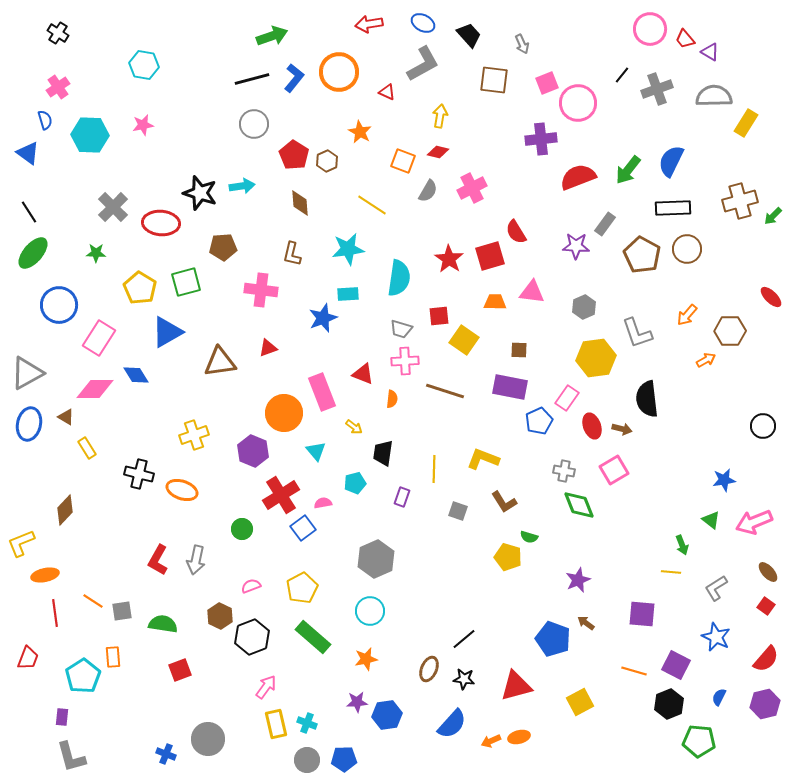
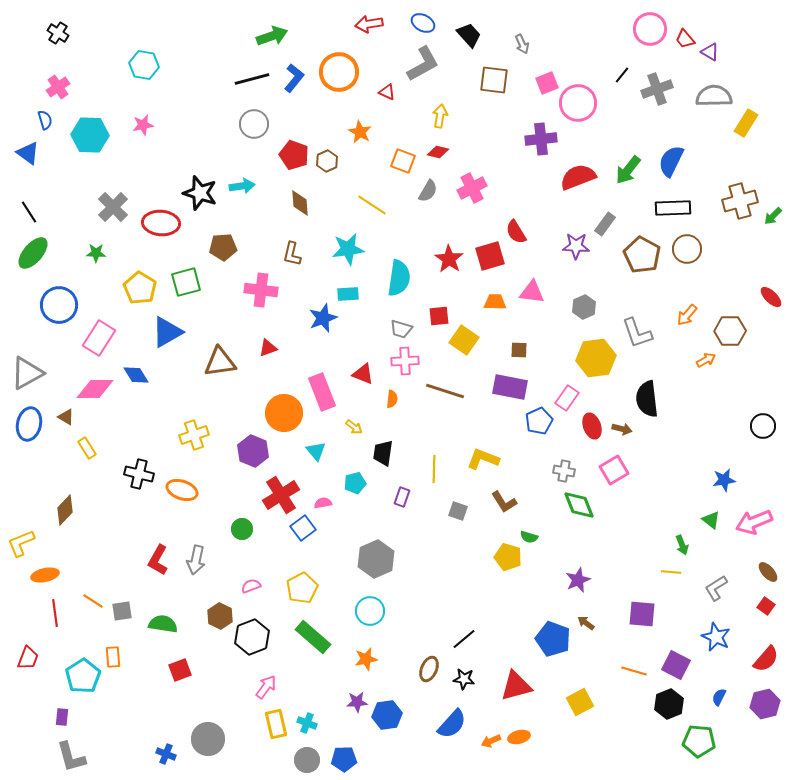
red pentagon at (294, 155): rotated 12 degrees counterclockwise
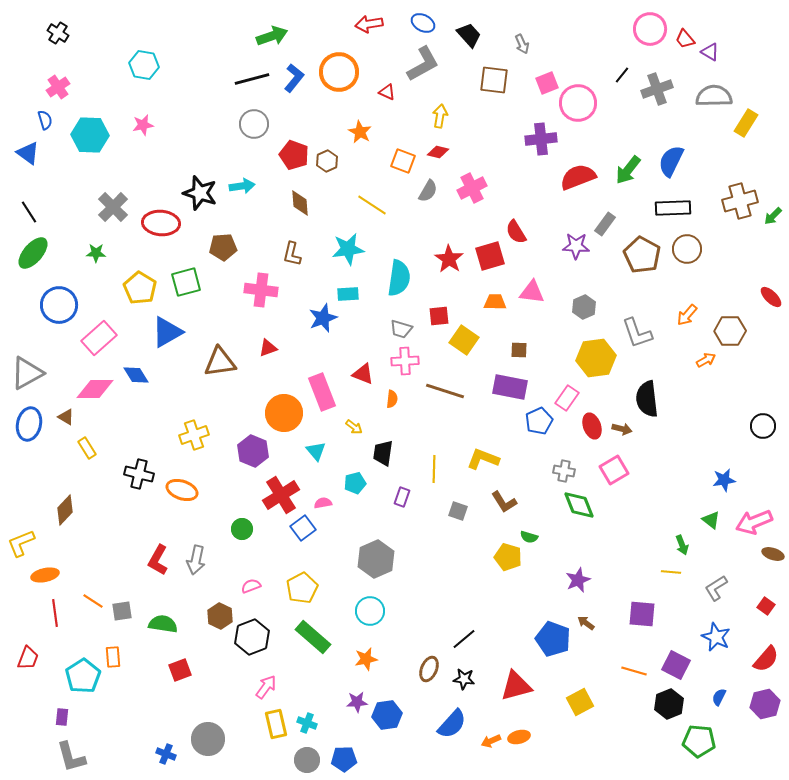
pink rectangle at (99, 338): rotated 16 degrees clockwise
brown ellipse at (768, 572): moved 5 px right, 18 px up; rotated 30 degrees counterclockwise
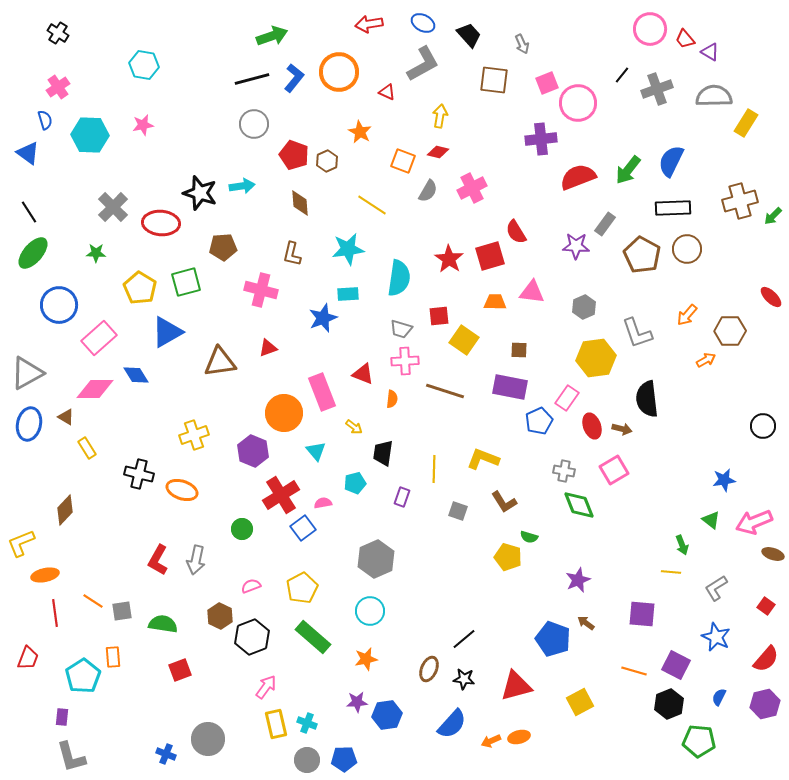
pink cross at (261, 290): rotated 8 degrees clockwise
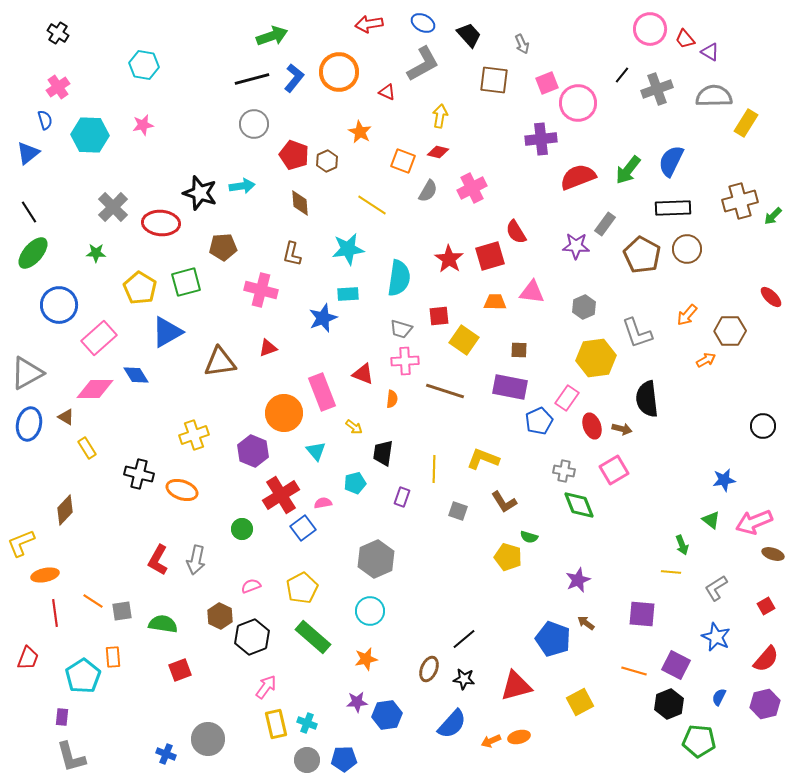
blue triangle at (28, 153): rotated 45 degrees clockwise
red square at (766, 606): rotated 24 degrees clockwise
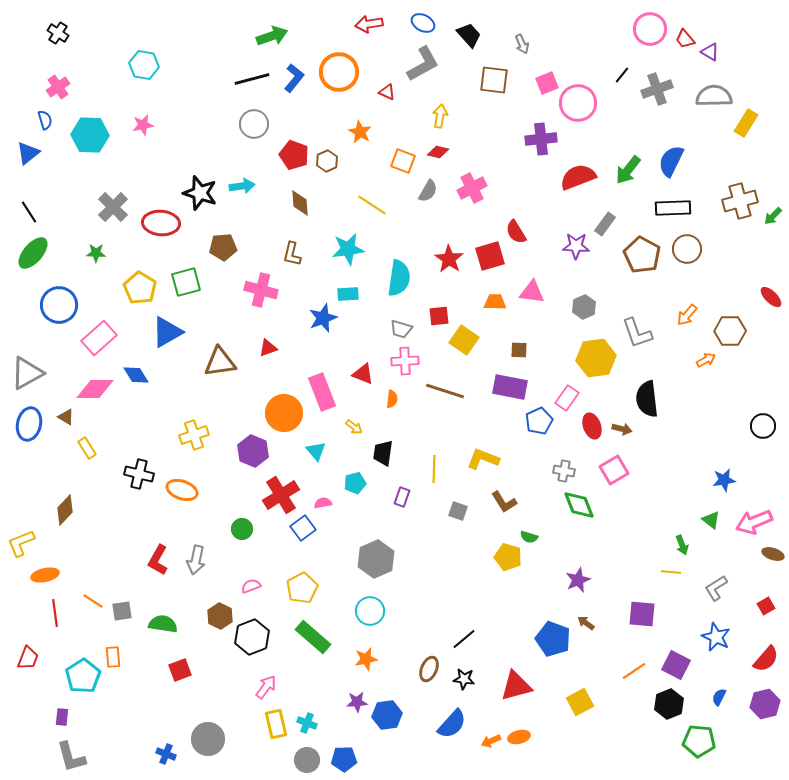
orange line at (634, 671): rotated 50 degrees counterclockwise
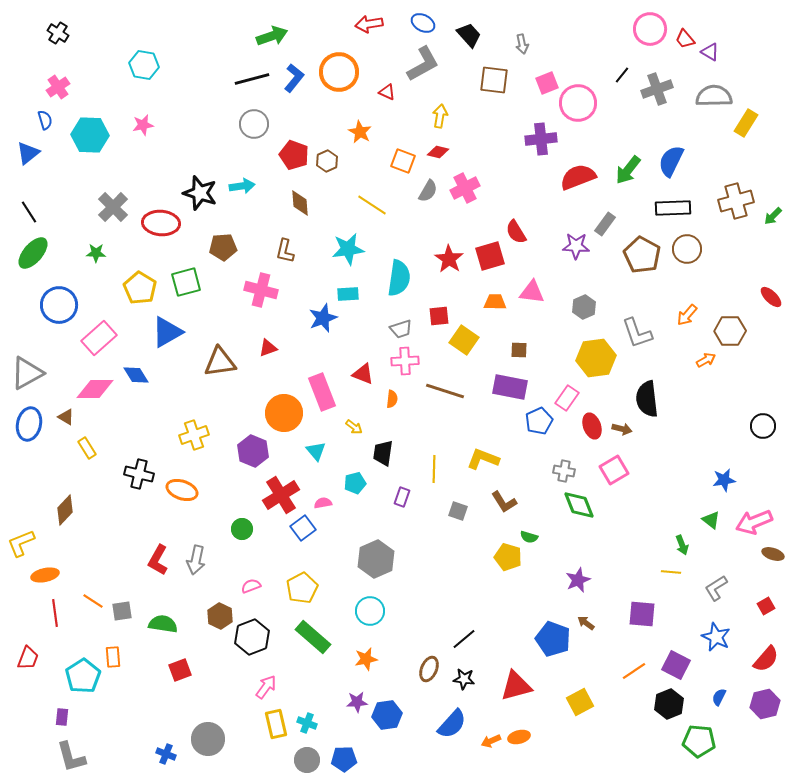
gray arrow at (522, 44): rotated 12 degrees clockwise
pink cross at (472, 188): moved 7 px left
brown cross at (740, 201): moved 4 px left
brown L-shape at (292, 254): moved 7 px left, 3 px up
gray trapezoid at (401, 329): rotated 35 degrees counterclockwise
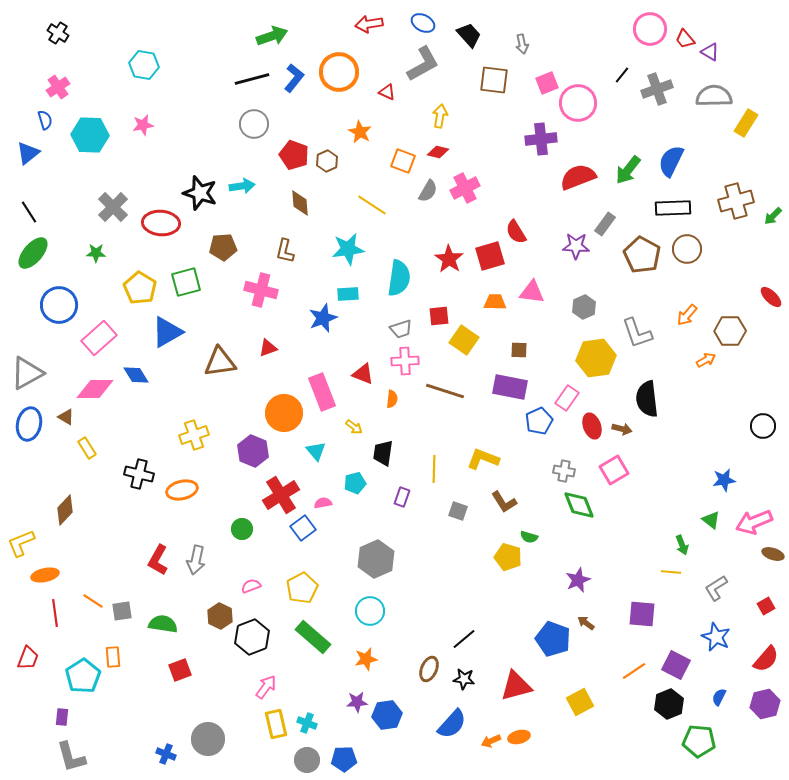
orange ellipse at (182, 490): rotated 32 degrees counterclockwise
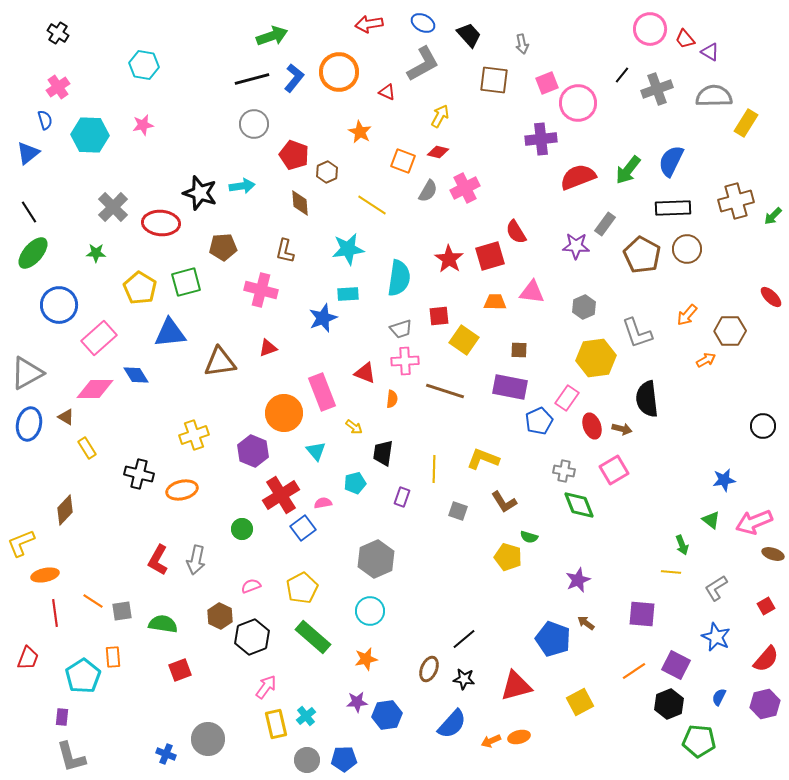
yellow arrow at (440, 116): rotated 20 degrees clockwise
brown hexagon at (327, 161): moved 11 px down
blue triangle at (167, 332): moved 3 px right, 1 px down; rotated 24 degrees clockwise
red triangle at (363, 374): moved 2 px right, 1 px up
cyan cross at (307, 723): moved 1 px left, 7 px up; rotated 30 degrees clockwise
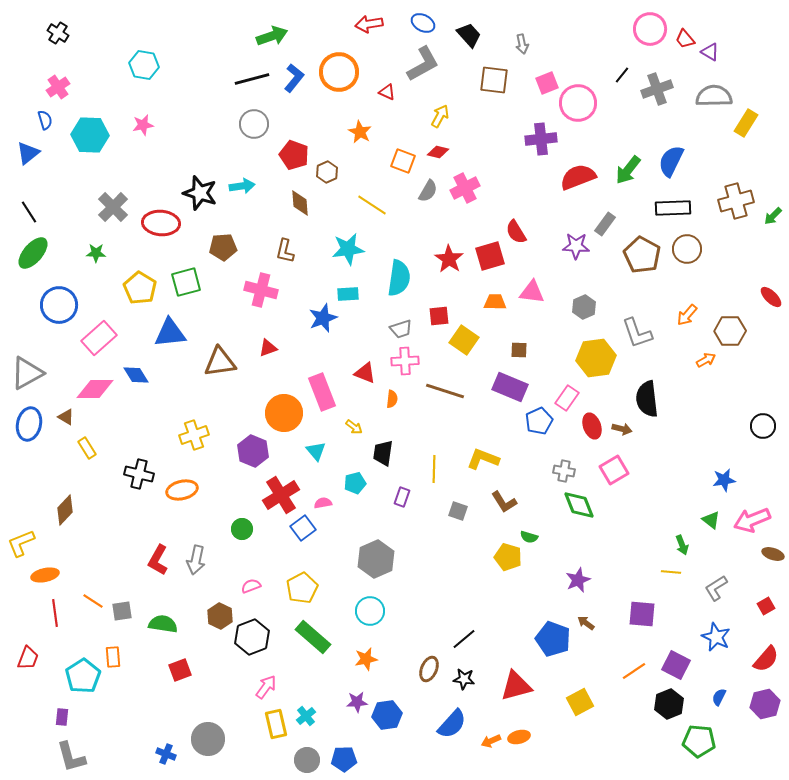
purple rectangle at (510, 387): rotated 12 degrees clockwise
pink arrow at (754, 522): moved 2 px left, 2 px up
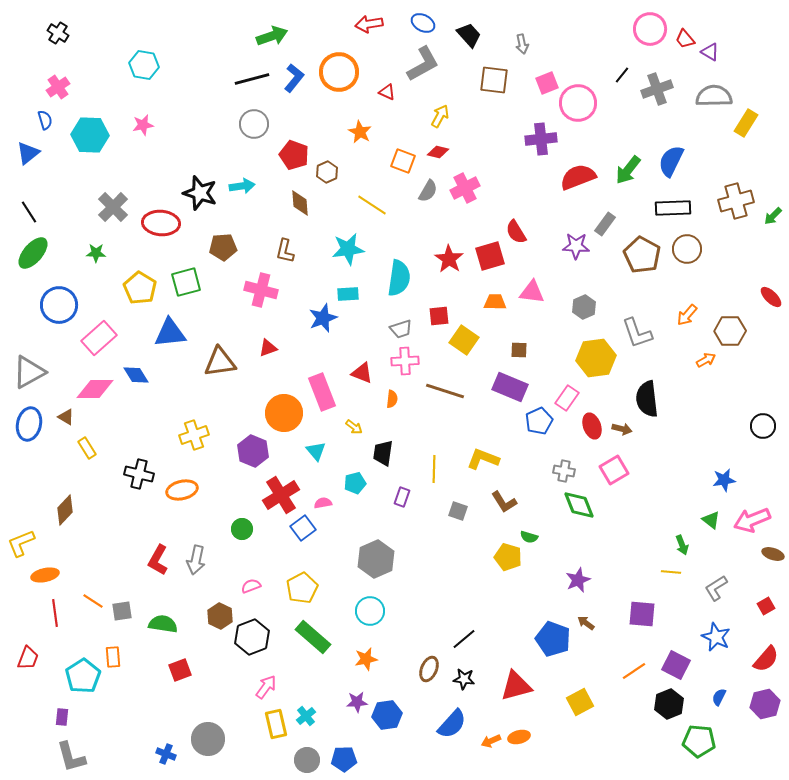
gray triangle at (27, 373): moved 2 px right, 1 px up
red triangle at (365, 373): moved 3 px left
